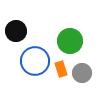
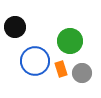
black circle: moved 1 px left, 4 px up
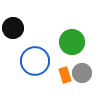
black circle: moved 2 px left, 1 px down
green circle: moved 2 px right, 1 px down
orange rectangle: moved 4 px right, 6 px down
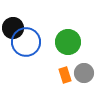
green circle: moved 4 px left
blue circle: moved 9 px left, 19 px up
gray circle: moved 2 px right
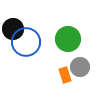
black circle: moved 1 px down
green circle: moved 3 px up
gray circle: moved 4 px left, 6 px up
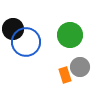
green circle: moved 2 px right, 4 px up
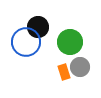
black circle: moved 25 px right, 2 px up
green circle: moved 7 px down
orange rectangle: moved 1 px left, 3 px up
